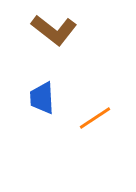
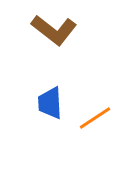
blue trapezoid: moved 8 px right, 5 px down
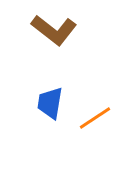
blue trapezoid: rotated 12 degrees clockwise
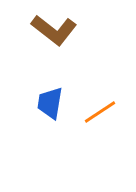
orange line: moved 5 px right, 6 px up
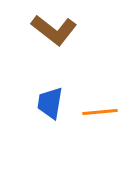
orange line: rotated 28 degrees clockwise
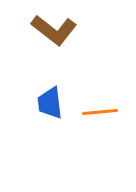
blue trapezoid: rotated 16 degrees counterclockwise
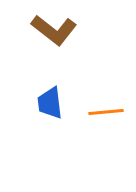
orange line: moved 6 px right
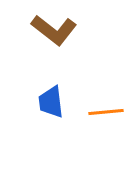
blue trapezoid: moved 1 px right, 1 px up
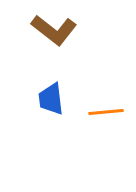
blue trapezoid: moved 3 px up
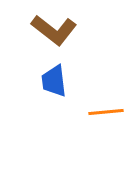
blue trapezoid: moved 3 px right, 18 px up
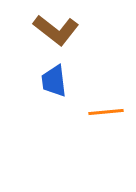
brown L-shape: moved 2 px right
